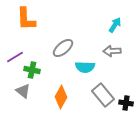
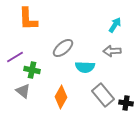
orange L-shape: moved 2 px right
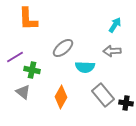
gray triangle: moved 1 px down
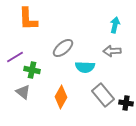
cyan arrow: rotated 21 degrees counterclockwise
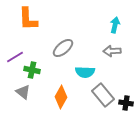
cyan semicircle: moved 5 px down
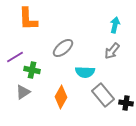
gray arrow: rotated 48 degrees counterclockwise
gray triangle: rotated 49 degrees clockwise
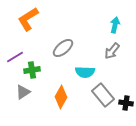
orange L-shape: rotated 60 degrees clockwise
green cross: rotated 21 degrees counterclockwise
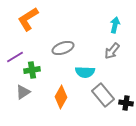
gray ellipse: rotated 20 degrees clockwise
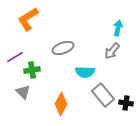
cyan arrow: moved 3 px right, 3 px down
gray triangle: rotated 42 degrees counterclockwise
orange diamond: moved 7 px down
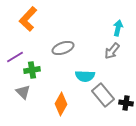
orange L-shape: rotated 15 degrees counterclockwise
cyan semicircle: moved 4 px down
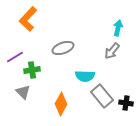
gray rectangle: moved 1 px left, 1 px down
